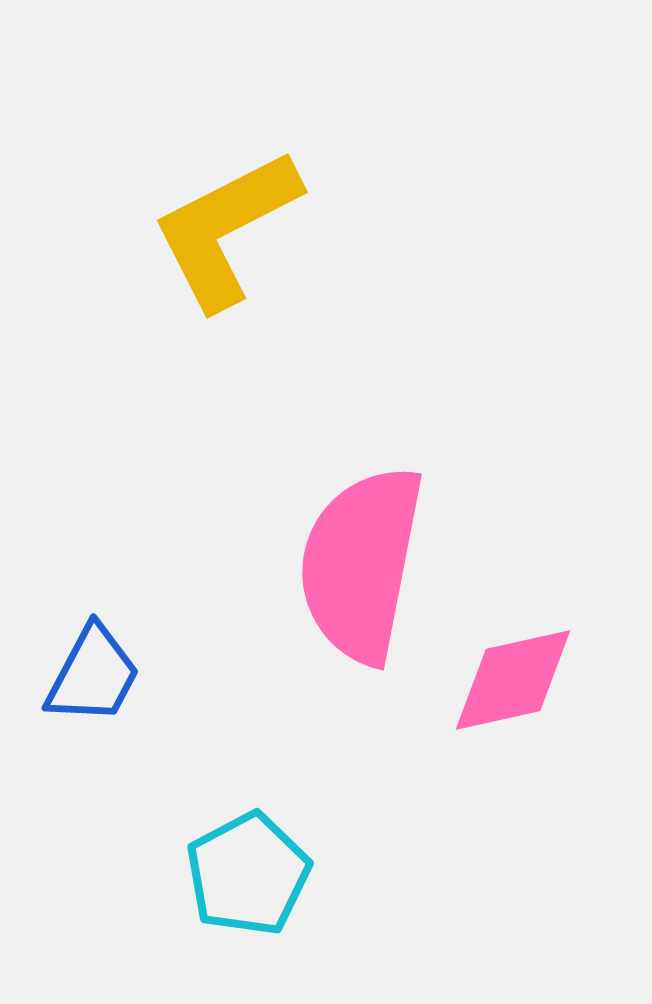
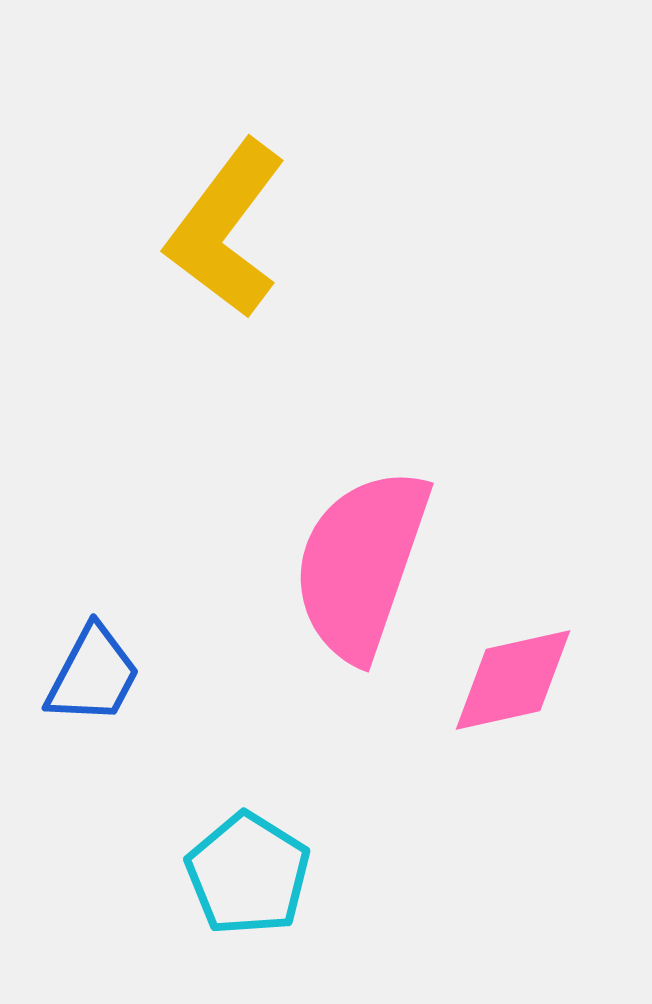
yellow L-shape: rotated 26 degrees counterclockwise
pink semicircle: rotated 8 degrees clockwise
cyan pentagon: rotated 12 degrees counterclockwise
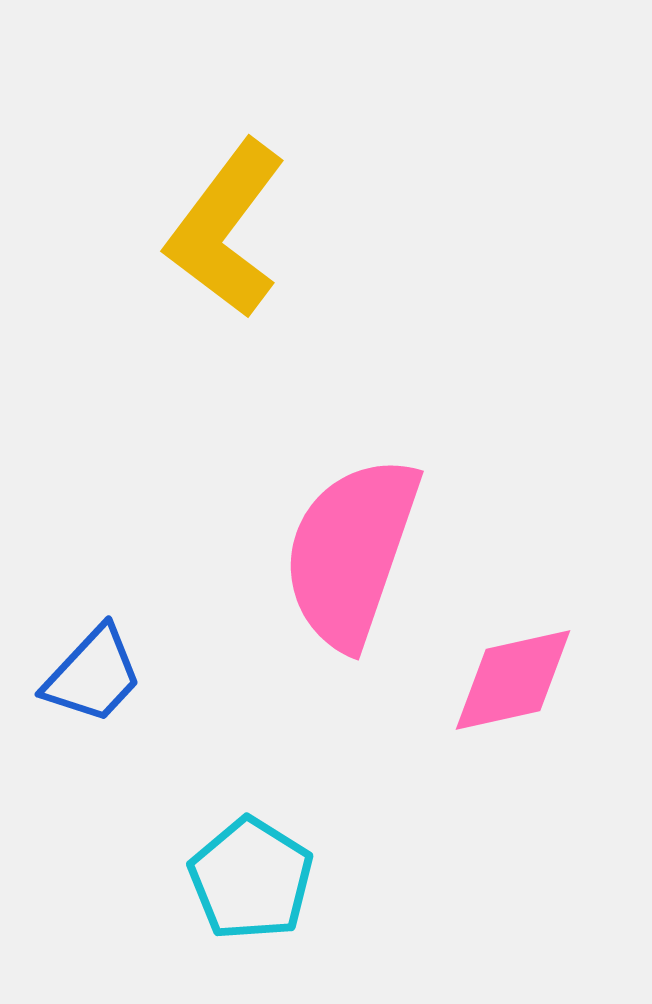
pink semicircle: moved 10 px left, 12 px up
blue trapezoid: rotated 15 degrees clockwise
cyan pentagon: moved 3 px right, 5 px down
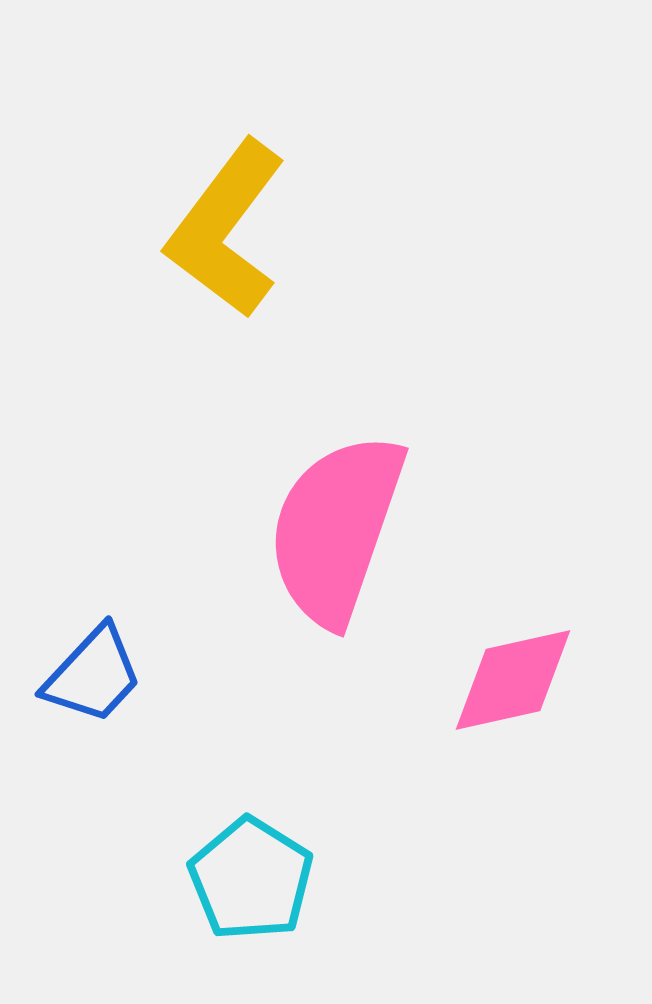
pink semicircle: moved 15 px left, 23 px up
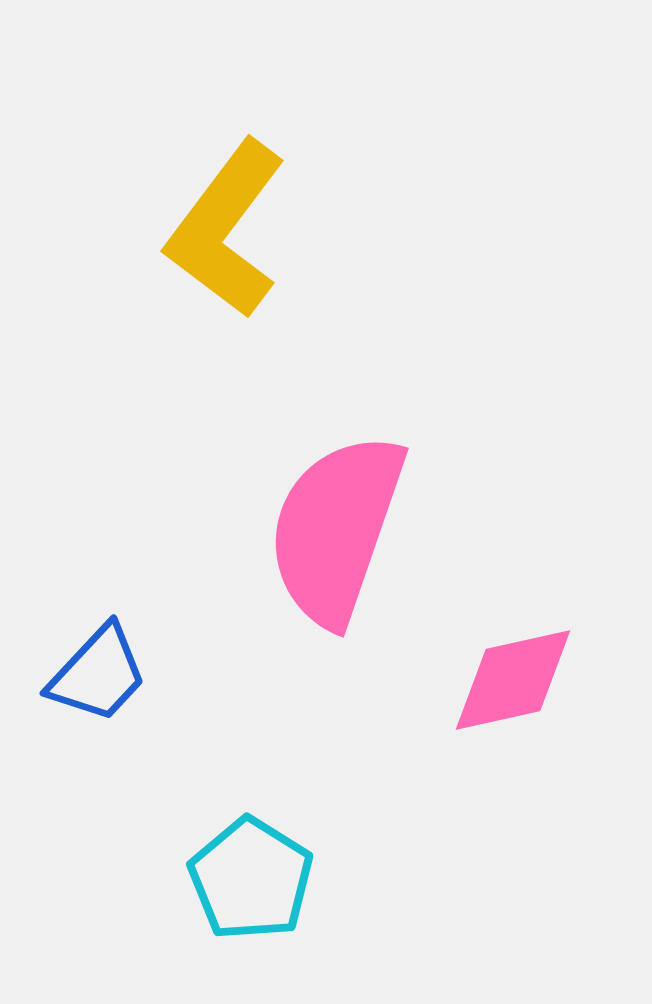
blue trapezoid: moved 5 px right, 1 px up
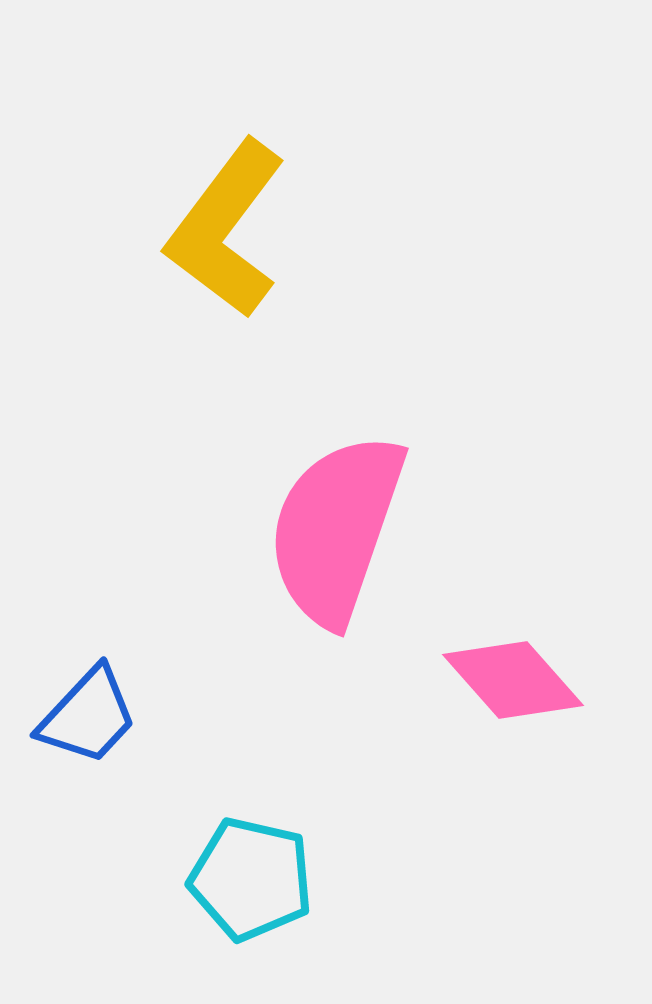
blue trapezoid: moved 10 px left, 42 px down
pink diamond: rotated 61 degrees clockwise
cyan pentagon: rotated 19 degrees counterclockwise
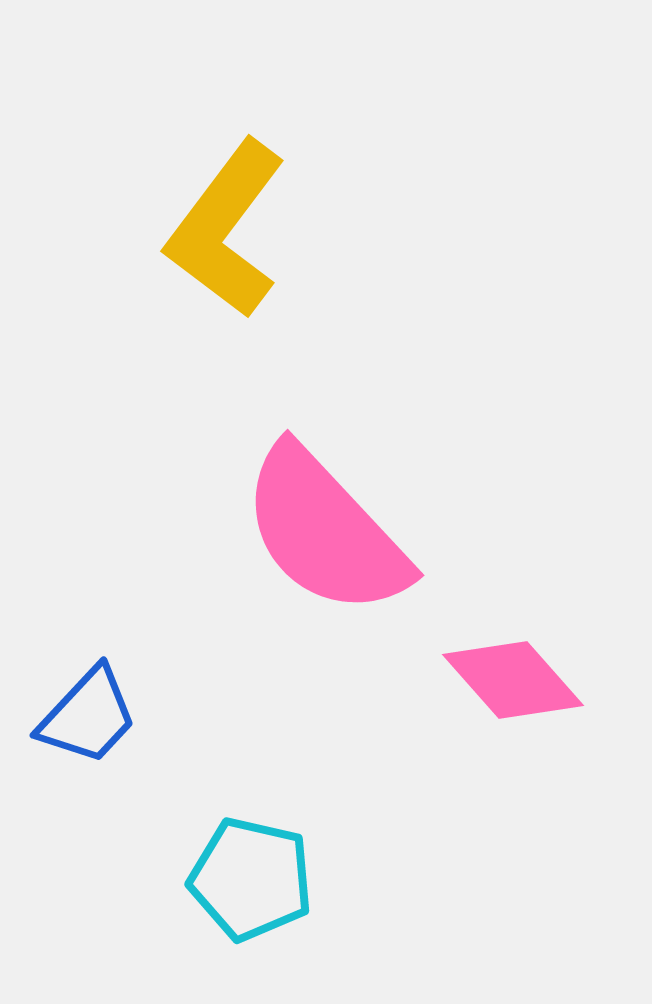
pink semicircle: moved 11 px left, 2 px down; rotated 62 degrees counterclockwise
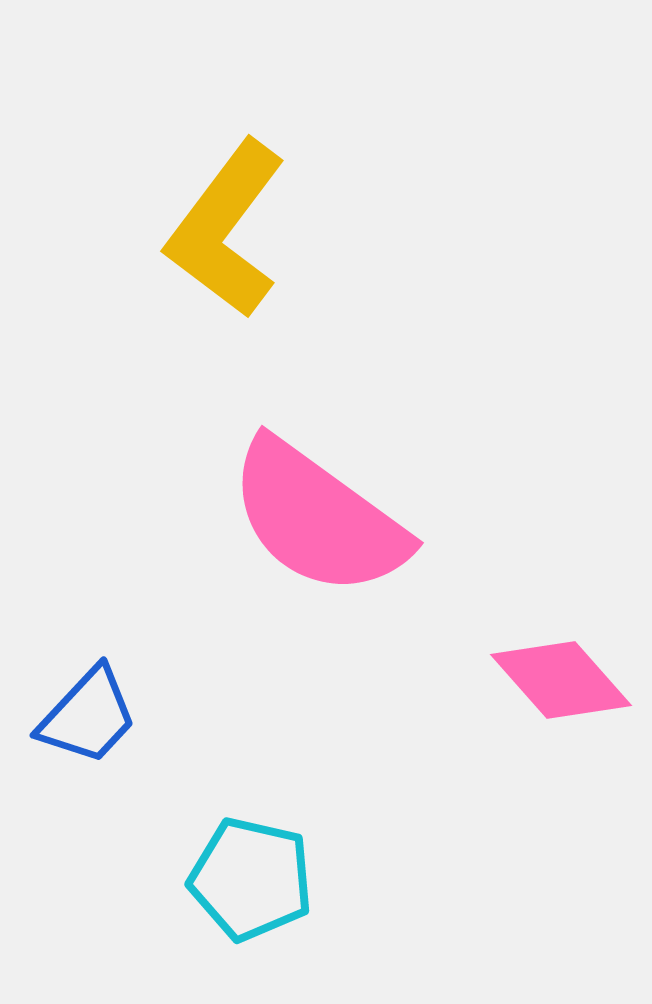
pink semicircle: moved 7 px left, 13 px up; rotated 11 degrees counterclockwise
pink diamond: moved 48 px right
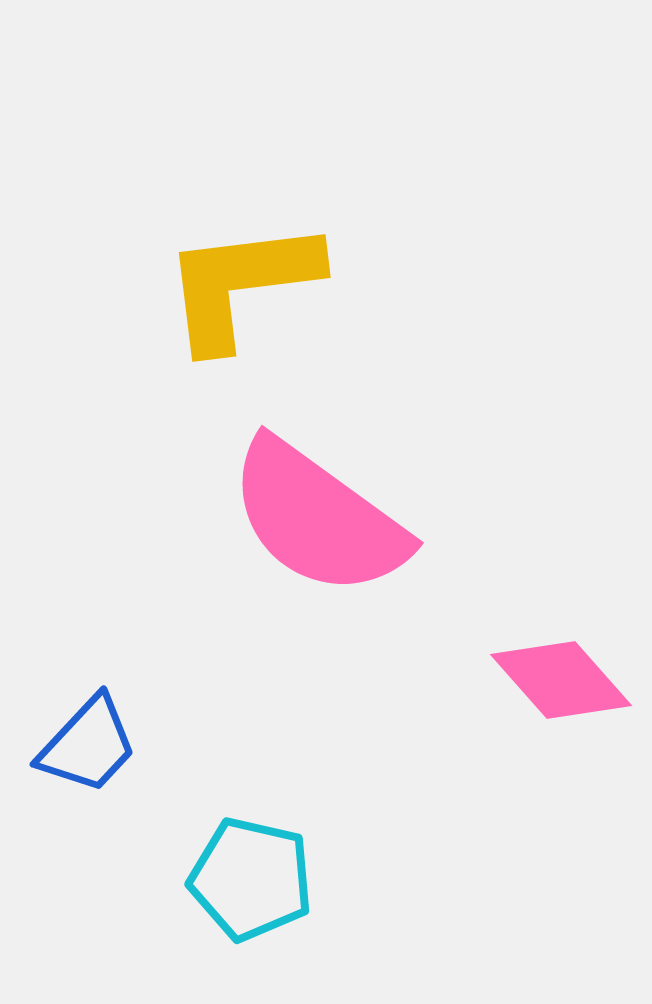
yellow L-shape: moved 15 px right, 55 px down; rotated 46 degrees clockwise
blue trapezoid: moved 29 px down
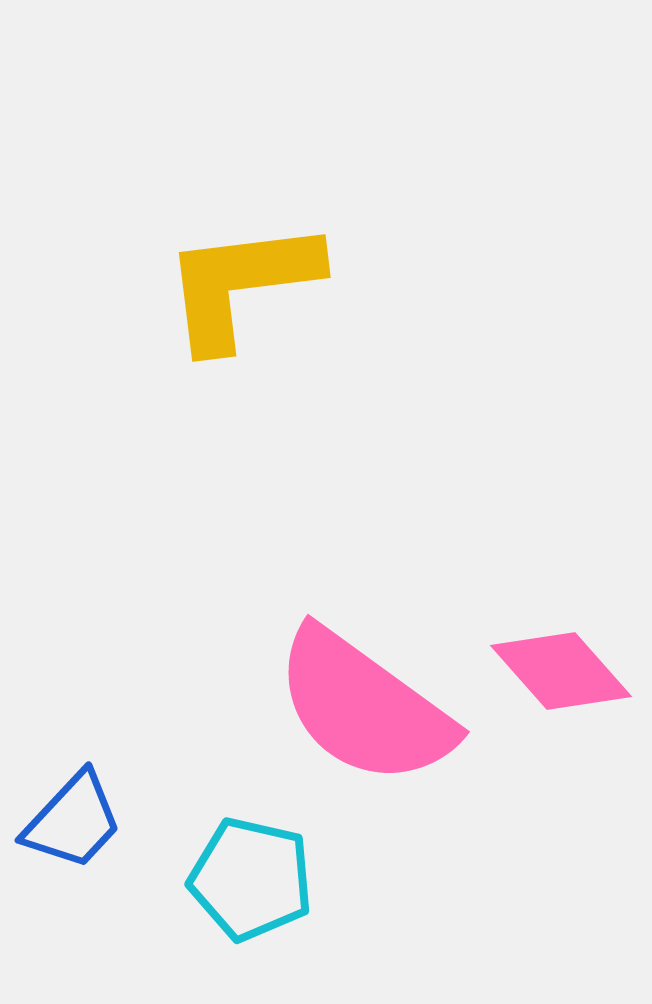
pink semicircle: moved 46 px right, 189 px down
pink diamond: moved 9 px up
blue trapezoid: moved 15 px left, 76 px down
